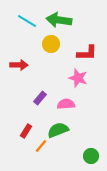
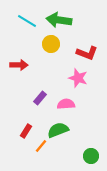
red L-shape: rotated 20 degrees clockwise
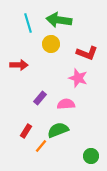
cyan line: moved 1 px right, 2 px down; rotated 42 degrees clockwise
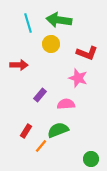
purple rectangle: moved 3 px up
green circle: moved 3 px down
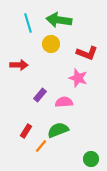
pink semicircle: moved 2 px left, 2 px up
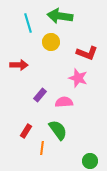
green arrow: moved 1 px right, 4 px up
yellow circle: moved 2 px up
green semicircle: rotated 75 degrees clockwise
orange line: moved 1 px right, 2 px down; rotated 32 degrees counterclockwise
green circle: moved 1 px left, 2 px down
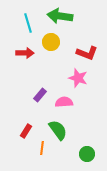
red arrow: moved 6 px right, 12 px up
green circle: moved 3 px left, 7 px up
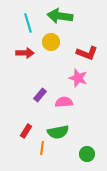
green semicircle: moved 2 px down; rotated 115 degrees clockwise
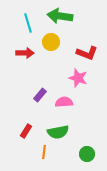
orange line: moved 2 px right, 4 px down
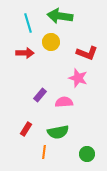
red rectangle: moved 2 px up
